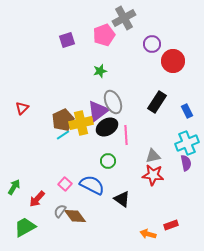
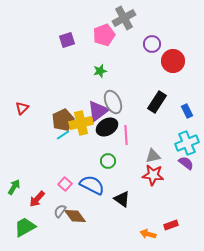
purple semicircle: rotated 42 degrees counterclockwise
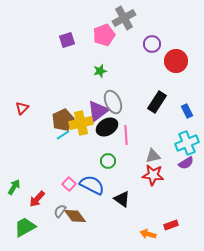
red circle: moved 3 px right
purple semicircle: rotated 112 degrees clockwise
pink square: moved 4 px right
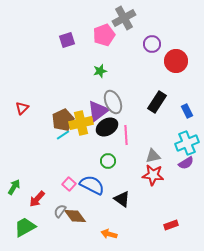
orange arrow: moved 39 px left
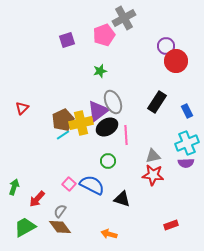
purple circle: moved 14 px right, 2 px down
purple semicircle: rotated 28 degrees clockwise
green arrow: rotated 14 degrees counterclockwise
black triangle: rotated 18 degrees counterclockwise
brown diamond: moved 15 px left, 11 px down
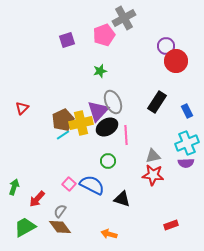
purple triangle: rotated 10 degrees counterclockwise
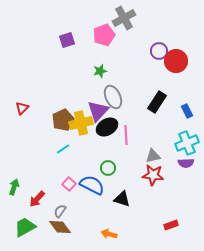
purple circle: moved 7 px left, 5 px down
gray ellipse: moved 5 px up
cyan line: moved 14 px down
green circle: moved 7 px down
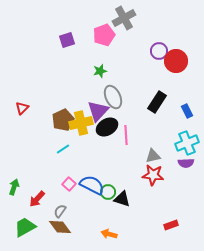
green circle: moved 24 px down
